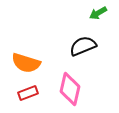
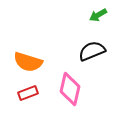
green arrow: moved 2 px down
black semicircle: moved 9 px right, 5 px down
orange semicircle: moved 2 px right, 1 px up
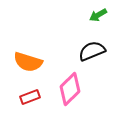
pink diamond: rotated 32 degrees clockwise
red rectangle: moved 2 px right, 4 px down
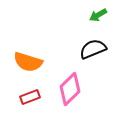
black semicircle: moved 1 px right, 2 px up
